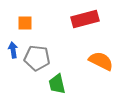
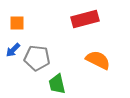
orange square: moved 8 px left
blue arrow: rotated 126 degrees counterclockwise
orange semicircle: moved 3 px left, 1 px up
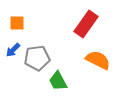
red rectangle: moved 1 px right, 5 px down; rotated 40 degrees counterclockwise
gray pentagon: rotated 15 degrees counterclockwise
green trapezoid: moved 1 px right, 3 px up; rotated 15 degrees counterclockwise
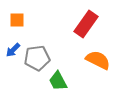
orange square: moved 3 px up
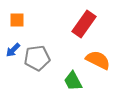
red rectangle: moved 2 px left
green trapezoid: moved 15 px right
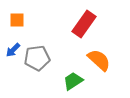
orange semicircle: moved 1 px right; rotated 15 degrees clockwise
green trapezoid: rotated 85 degrees clockwise
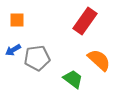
red rectangle: moved 1 px right, 3 px up
blue arrow: rotated 14 degrees clockwise
green trapezoid: moved 2 px up; rotated 70 degrees clockwise
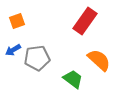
orange square: moved 1 px down; rotated 21 degrees counterclockwise
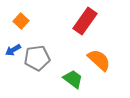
orange square: moved 4 px right; rotated 28 degrees counterclockwise
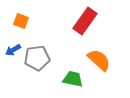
orange square: rotated 21 degrees counterclockwise
green trapezoid: rotated 25 degrees counterclockwise
